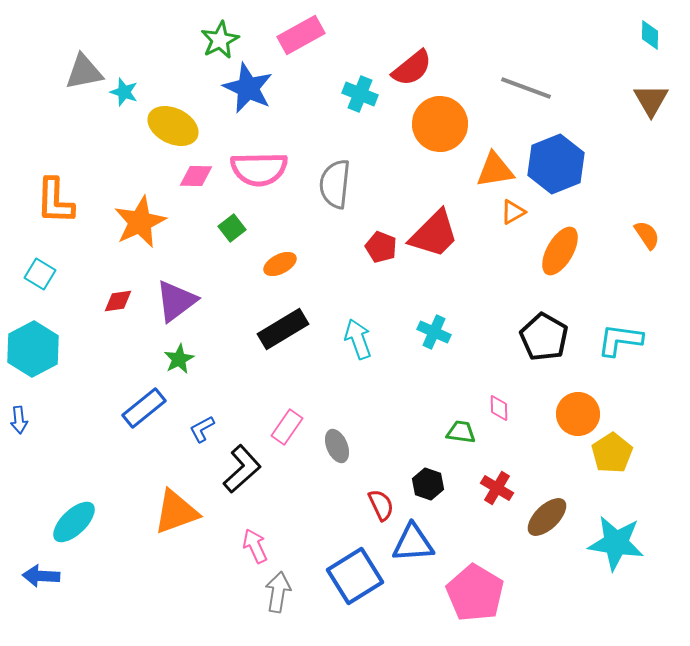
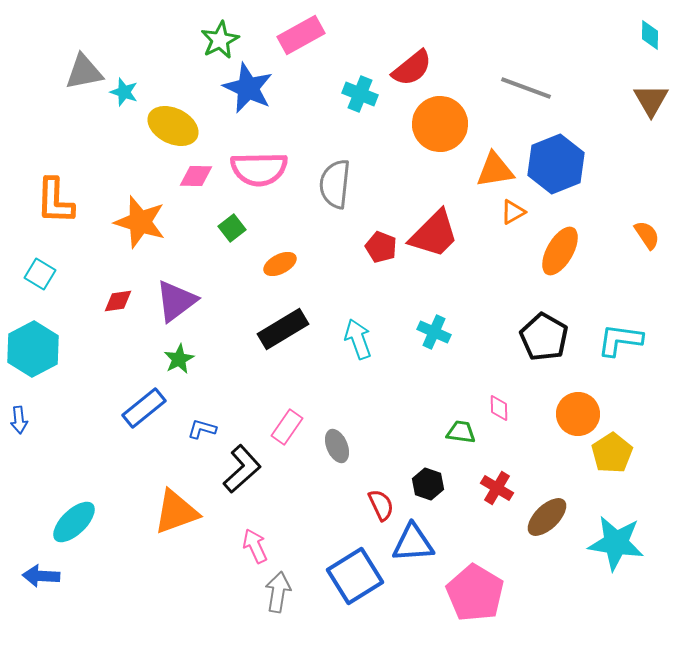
orange star at (140, 222): rotated 30 degrees counterclockwise
blue L-shape at (202, 429): rotated 44 degrees clockwise
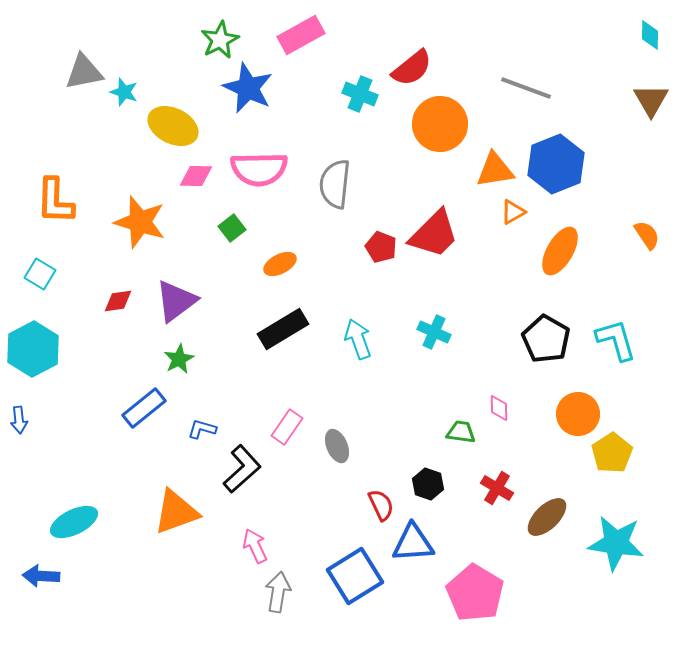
black pentagon at (544, 337): moved 2 px right, 2 px down
cyan L-shape at (620, 340): moved 4 px left; rotated 66 degrees clockwise
cyan ellipse at (74, 522): rotated 18 degrees clockwise
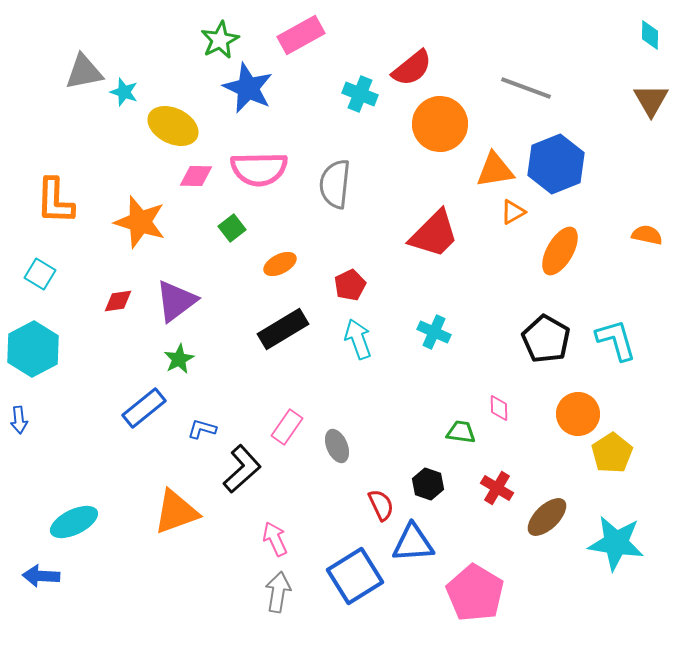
orange semicircle at (647, 235): rotated 44 degrees counterclockwise
red pentagon at (381, 247): moved 31 px left, 38 px down; rotated 24 degrees clockwise
pink arrow at (255, 546): moved 20 px right, 7 px up
